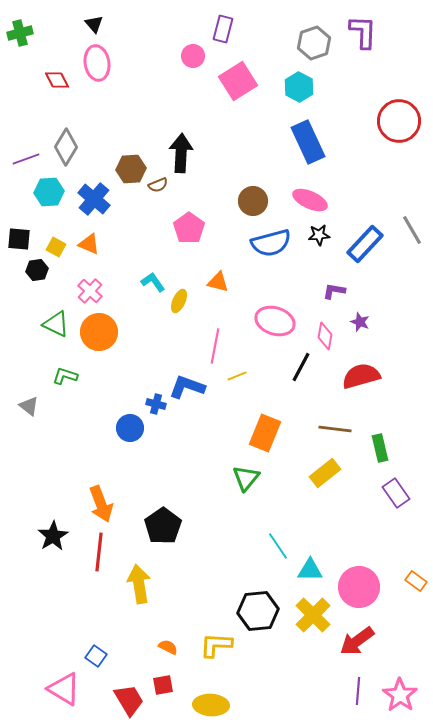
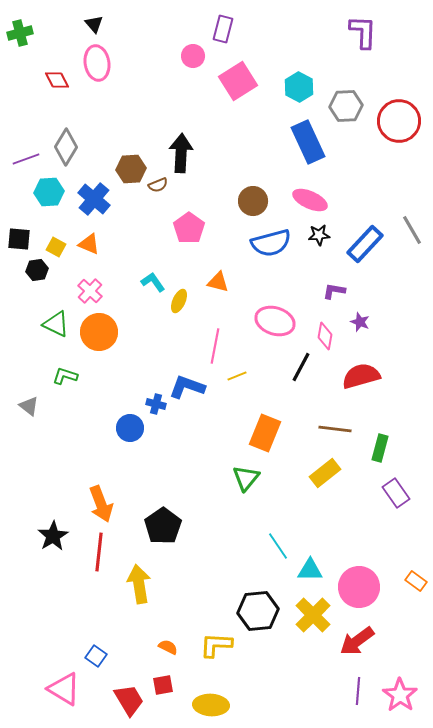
gray hexagon at (314, 43): moved 32 px right, 63 px down; rotated 16 degrees clockwise
green rectangle at (380, 448): rotated 28 degrees clockwise
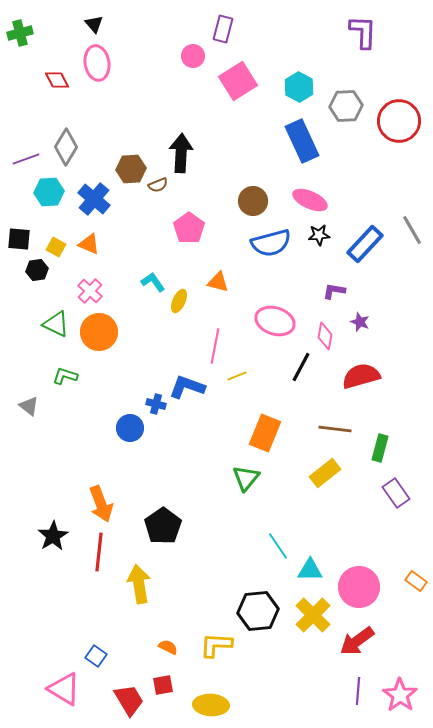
blue rectangle at (308, 142): moved 6 px left, 1 px up
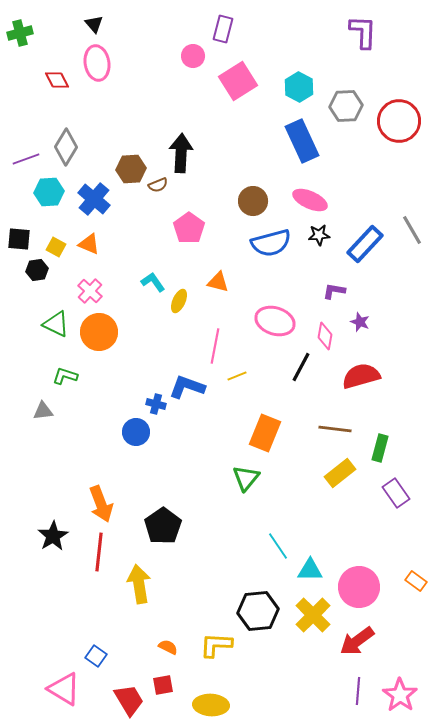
gray triangle at (29, 406): moved 14 px right, 5 px down; rotated 45 degrees counterclockwise
blue circle at (130, 428): moved 6 px right, 4 px down
yellow rectangle at (325, 473): moved 15 px right
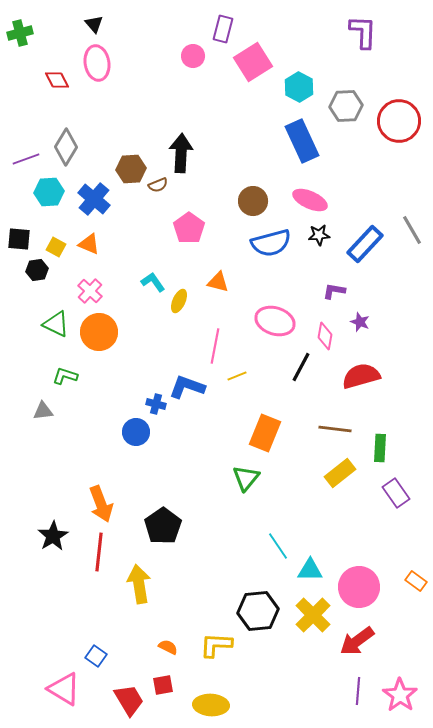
pink square at (238, 81): moved 15 px right, 19 px up
green rectangle at (380, 448): rotated 12 degrees counterclockwise
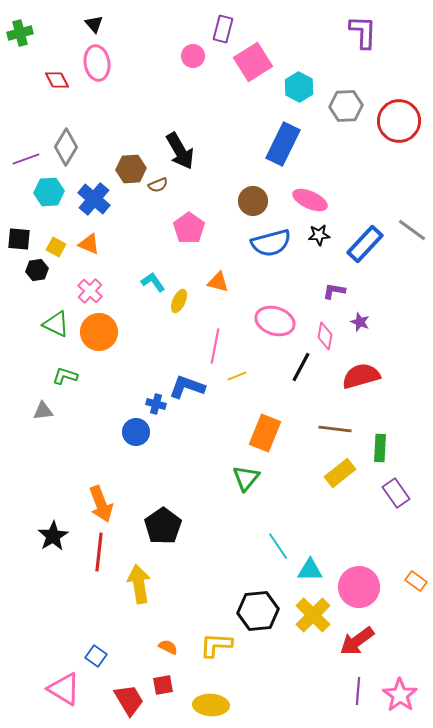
blue rectangle at (302, 141): moved 19 px left, 3 px down; rotated 51 degrees clockwise
black arrow at (181, 153): moved 1 px left, 2 px up; rotated 147 degrees clockwise
gray line at (412, 230): rotated 24 degrees counterclockwise
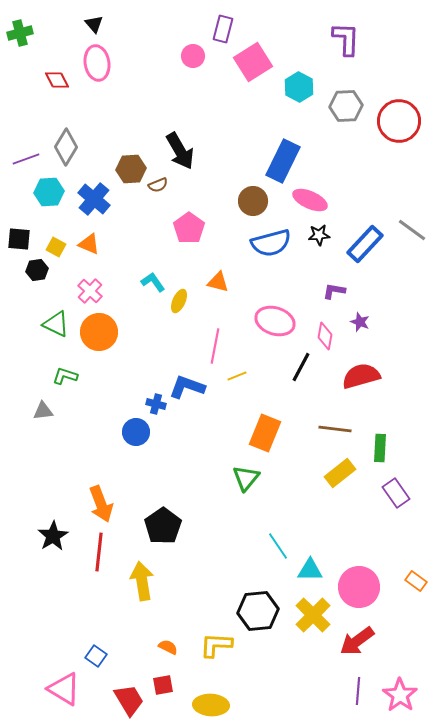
purple L-shape at (363, 32): moved 17 px left, 7 px down
blue rectangle at (283, 144): moved 17 px down
yellow arrow at (139, 584): moved 3 px right, 3 px up
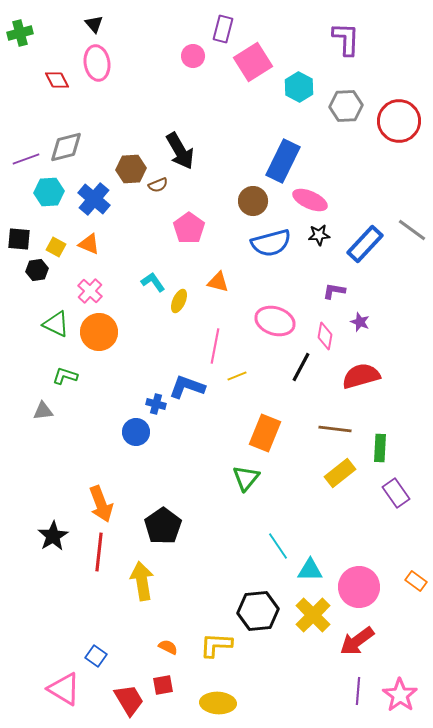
gray diamond at (66, 147): rotated 45 degrees clockwise
yellow ellipse at (211, 705): moved 7 px right, 2 px up
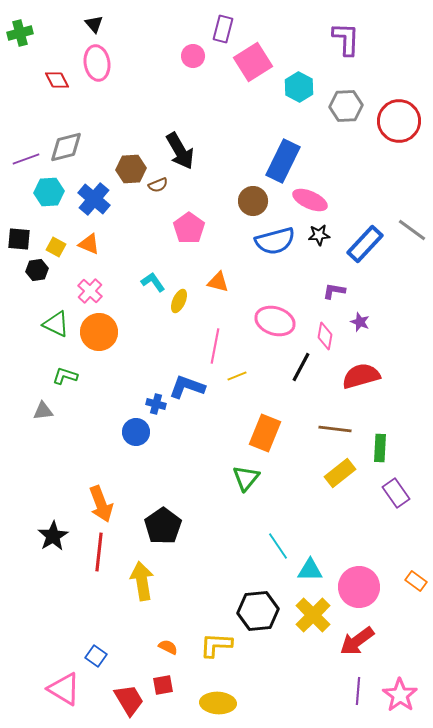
blue semicircle at (271, 243): moved 4 px right, 2 px up
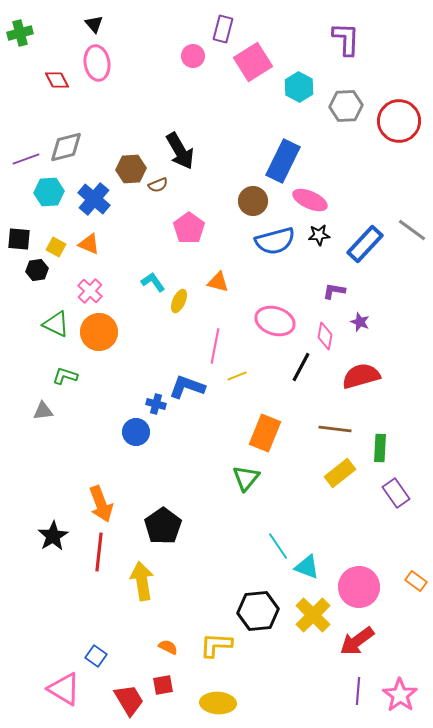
cyan triangle at (310, 570): moved 3 px left, 3 px up; rotated 20 degrees clockwise
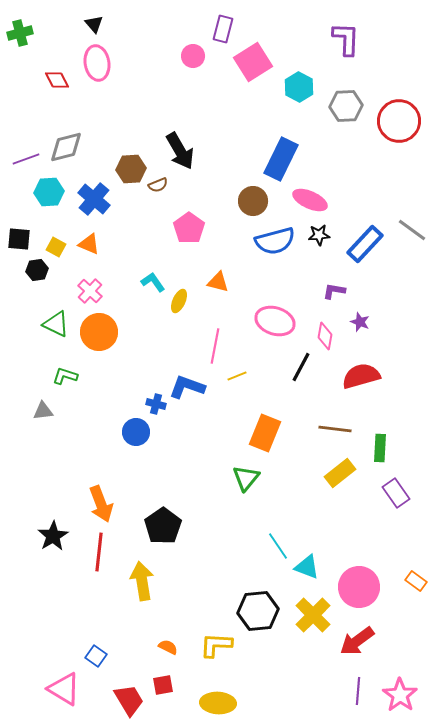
blue rectangle at (283, 161): moved 2 px left, 2 px up
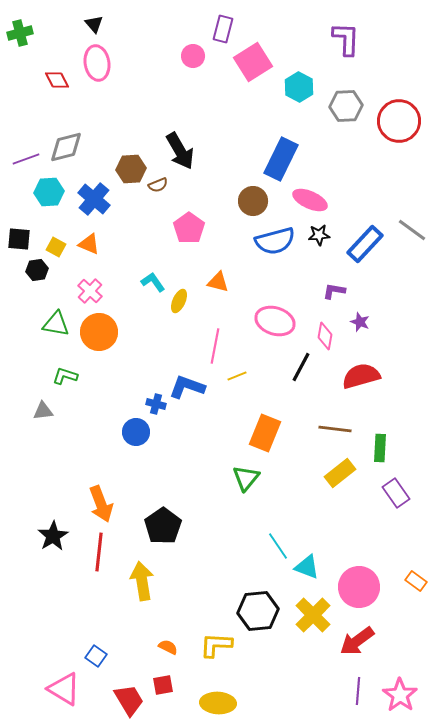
green triangle at (56, 324): rotated 16 degrees counterclockwise
